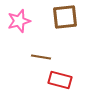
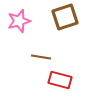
brown square: rotated 12 degrees counterclockwise
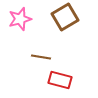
brown square: rotated 12 degrees counterclockwise
pink star: moved 1 px right, 2 px up
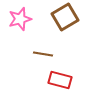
brown line: moved 2 px right, 3 px up
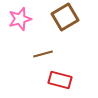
brown line: rotated 24 degrees counterclockwise
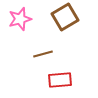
red rectangle: rotated 20 degrees counterclockwise
